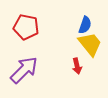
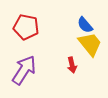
blue semicircle: rotated 120 degrees clockwise
red arrow: moved 5 px left, 1 px up
purple arrow: rotated 12 degrees counterclockwise
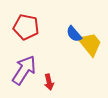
blue semicircle: moved 11 px left, 9 px down
red arrow: moved 23 px left, 17 px down
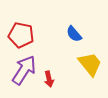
red pentagon: moved 5 px left, 8 px down
yellow trapezoid: moved 20 px down
red arrow: moved 3 px up
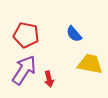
red pentagon: moved 5 px right
yellow trapezoid: rotated 40 degrees counterclockwise
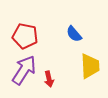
red pentagon: moved 1 px left, 1 px down
yellow trapezoid: moved 2 px down; rotated 76 degrees clockwise
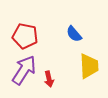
yellow trapezoid: moved 1 px left
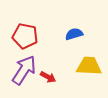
blue semicircle: rotated 114 degrees clockwise
yellow trapezoid: rotated 84 degrees counterclockwise
red arrow: moved 1 px left, 2 px up; rotated 49 degrees counterclockwise
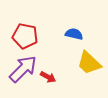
blue semicircle: rotated 30 degrees clockwise
yellow trapezoid: moved 3 px up; rotated 140 degrees counterclockwise
purple arrow: moved 1 px left, 1 px up; rotated 12 degrees clockwise
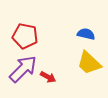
blue semicircle: moved 12 px right
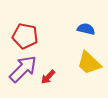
blue semicircle: moved 5 px up
red arrow: rotated 105 degrees clockwise
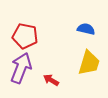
yellow trapezoid: rotated 116 degrees counterclockwise
purple arrow: moved 2 px left, 1 px up; rotated 24 degrees counterclockwise
red arrow: moved 3 px right, 3 px down; rotated 77 degrees clockwise
